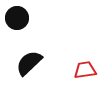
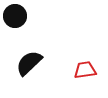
black circle: moved 2 px left, 2 px up
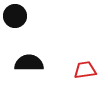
black semicircle: rotated 44 degrees clockwise
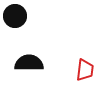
red trapezoid: rotated 105 degrees clockwise
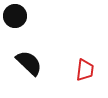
black semicircle: rotated 44 degrees clockwise
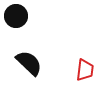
black circle: moved 1 px right
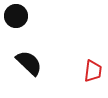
red trapezoid: moved 8 px right, 1 px down
